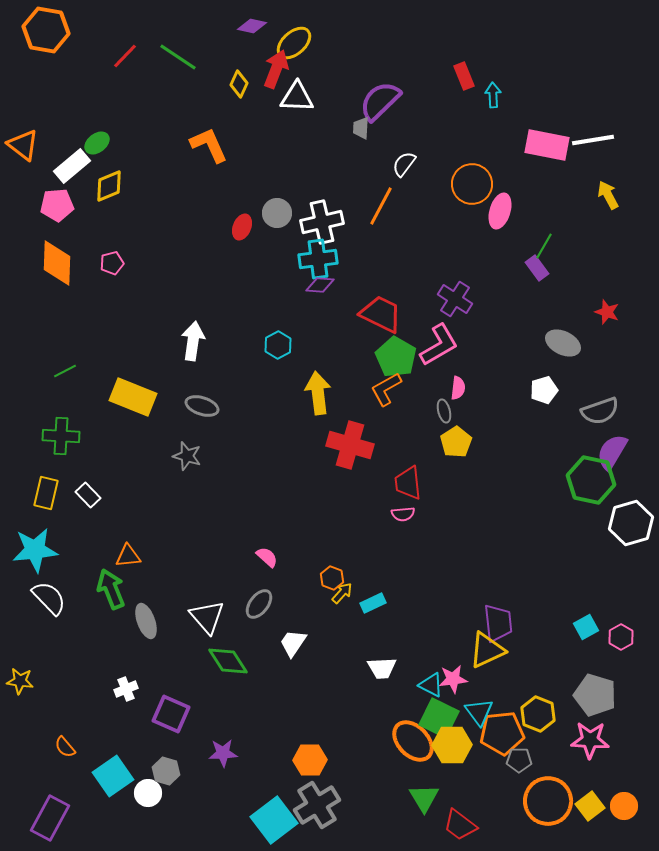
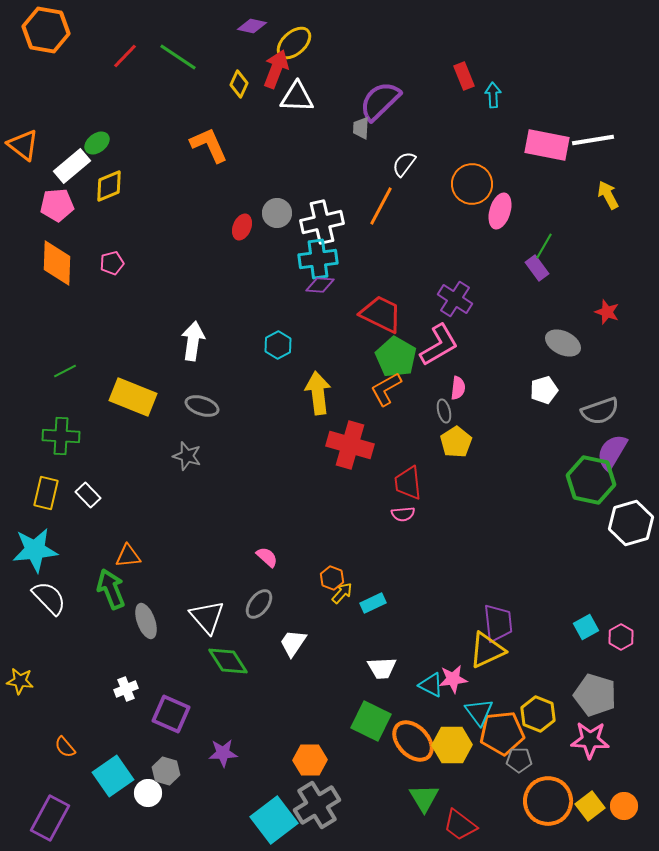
green square at (439, 718): moved 68 px left, 3 px down
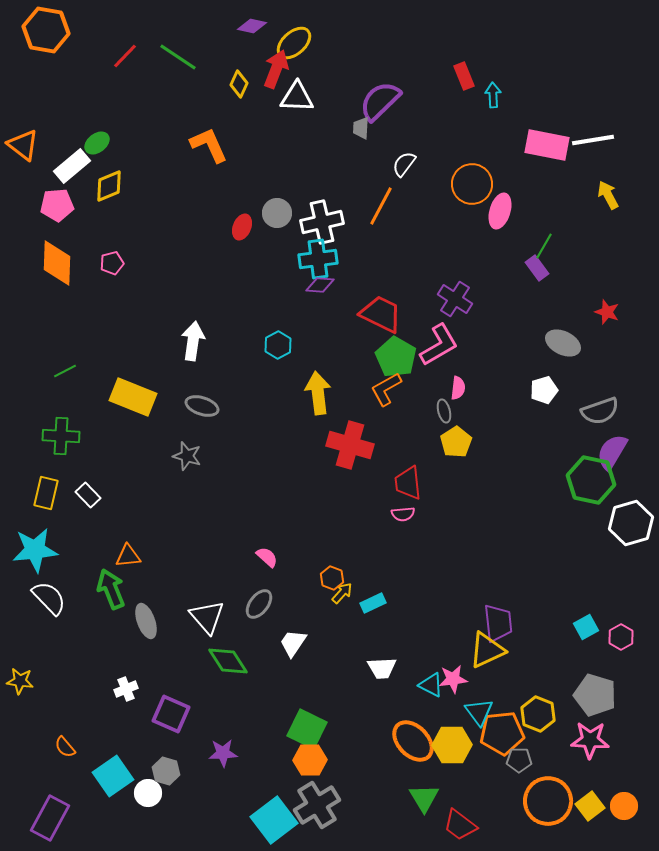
green square at (371, 721): moved 64 px left, 8 px down
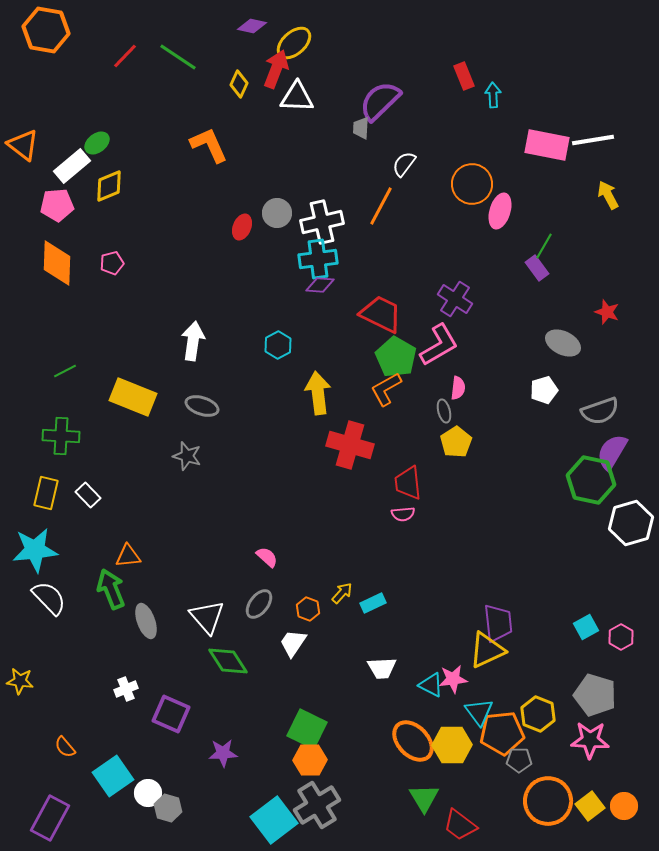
orange hexagon at (332, 578): moved 24 px left, 31 px down
gray hexagon at (166, 771): moved 2 px right, 37 px down
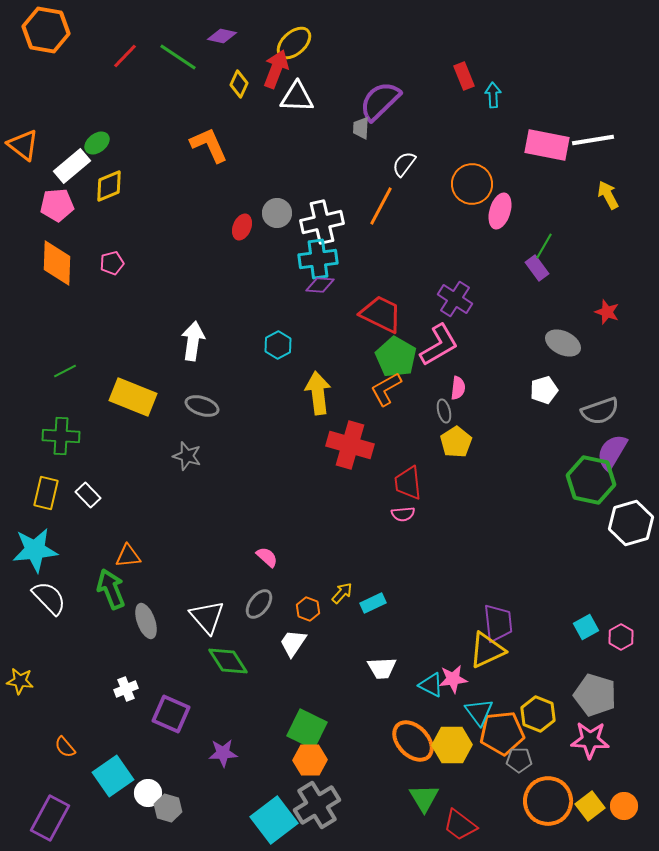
purple diamond at (252, 26): moved 30 px left, 10 px down
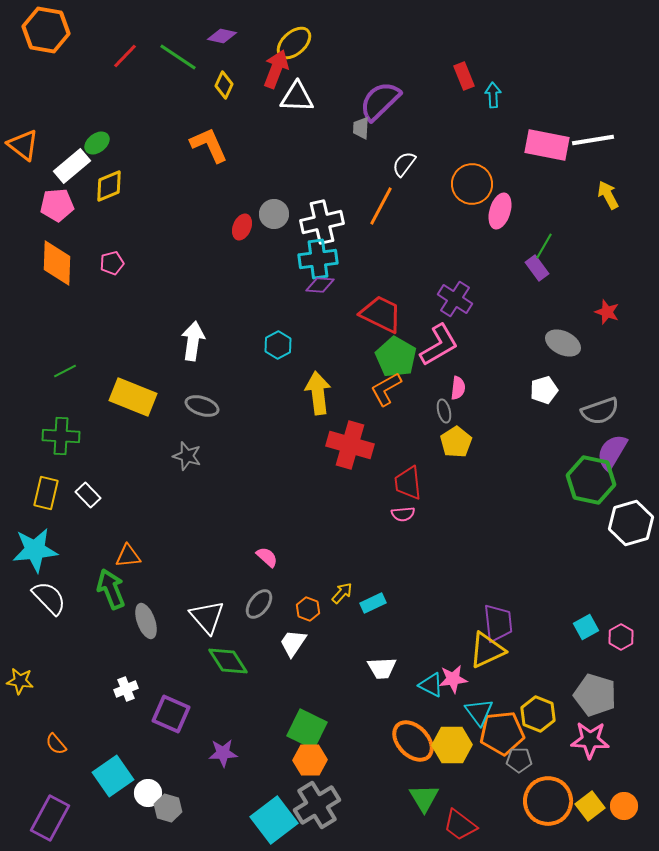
yellow diamond at (239, 84): moved 15 px left, 1 px down
gray circle at (277, 213): moved 3 px left, 1 px down
orange semicircle at (65, 747): moved 9 px left, 3 px up
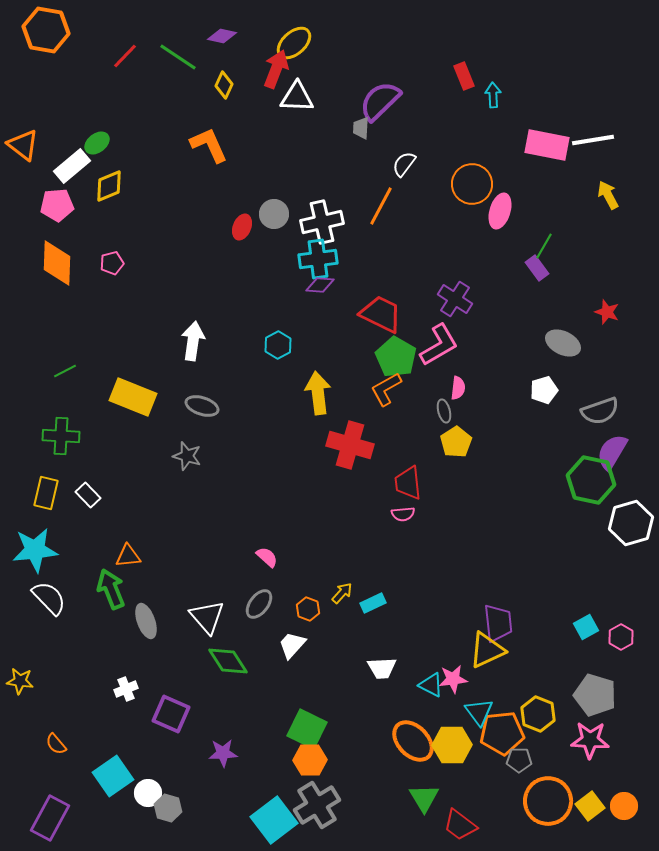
white trapezoid at (293, 643): moved 1 px left, 2 px down; rotated 8 degrees clockwise
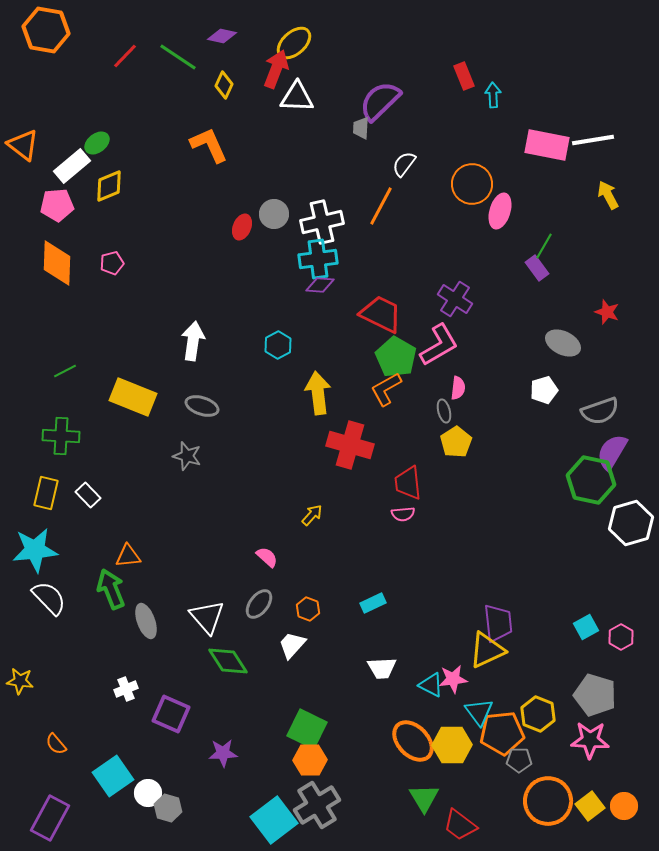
yellow arrow at (342, 593): moved 30 px left, 78 px up
